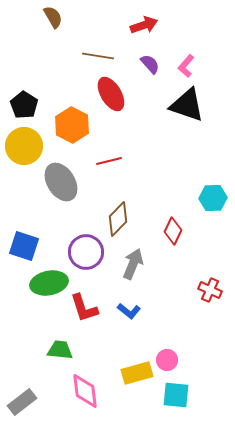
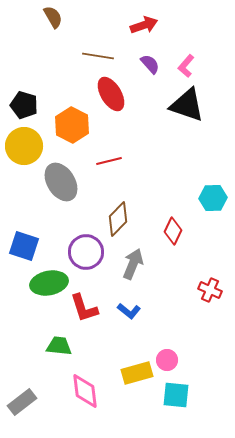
black pentagon: rotated 16 degrees counterclockwise
green trapezoid: moved 1 px left, 4 px up
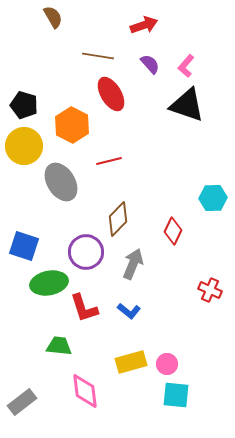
pink circle: moved 4 px down
yellow rectangle: moved 6 px left, 11 px up
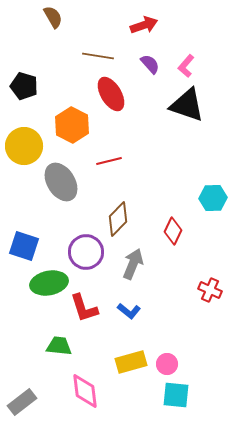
black pentagon: moved 19 px up
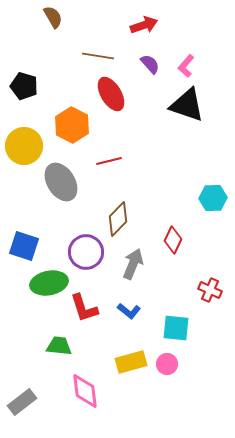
red diamond: moved 9 px down
cyan square: moved 67 px up
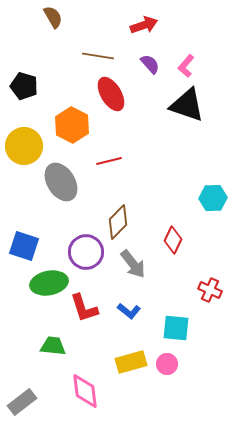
brown diamond: moved 3 px down
gray arrow: rotated 120 degrees clockwise
green trapezoid: moved 6 px left
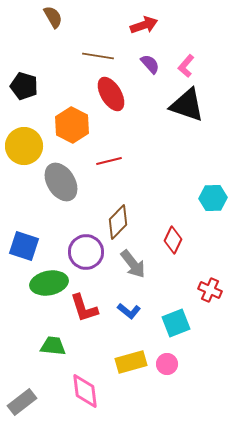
cyan square: moved 5 px up; rotated 28 degrees counterclockwise
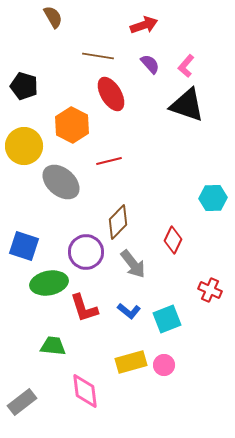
gray ellipse: rotated 18 degrees counterclockwise
cyan square: moved 9 px left, 4 px up
pink circle: moved 3 px left, 1 px down
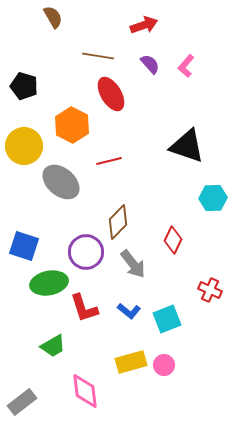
black triangle: moved 41 px down
green trapezoid: rotated 144 degrees clockwise
